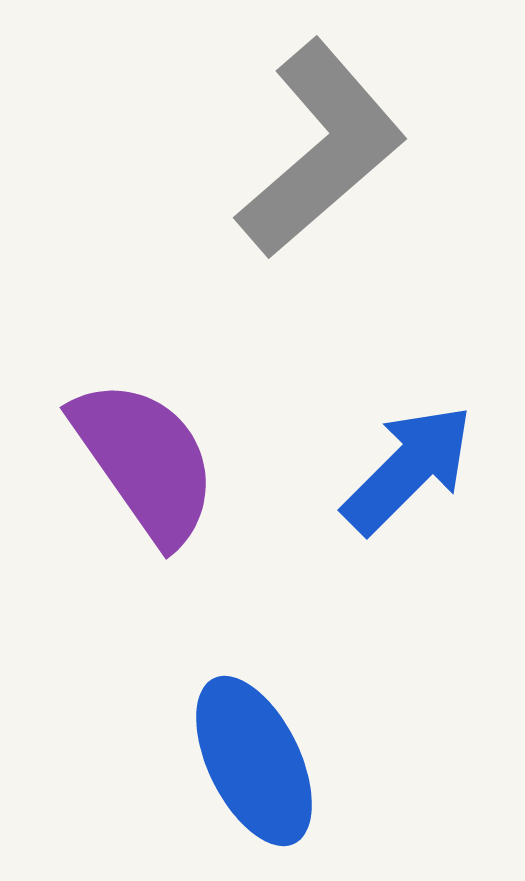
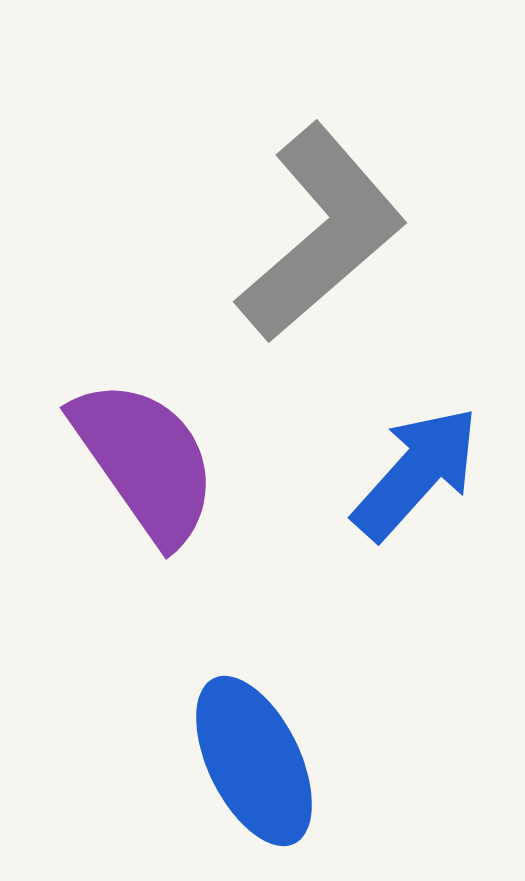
gray L-shape: moved 84 px down
blue arrow: moved 8 px right, 4 px down; rotated 3 degrees counterclockwise
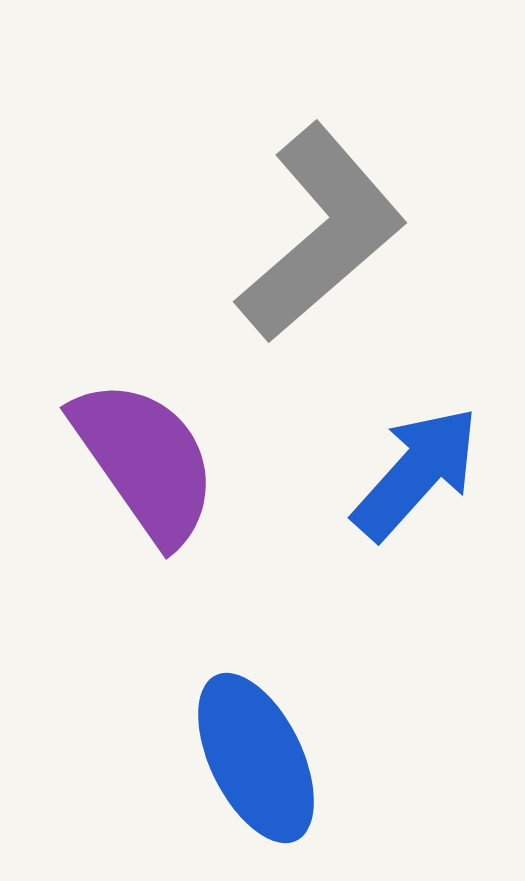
blue ellipse: moved 2 px right, 3 px up
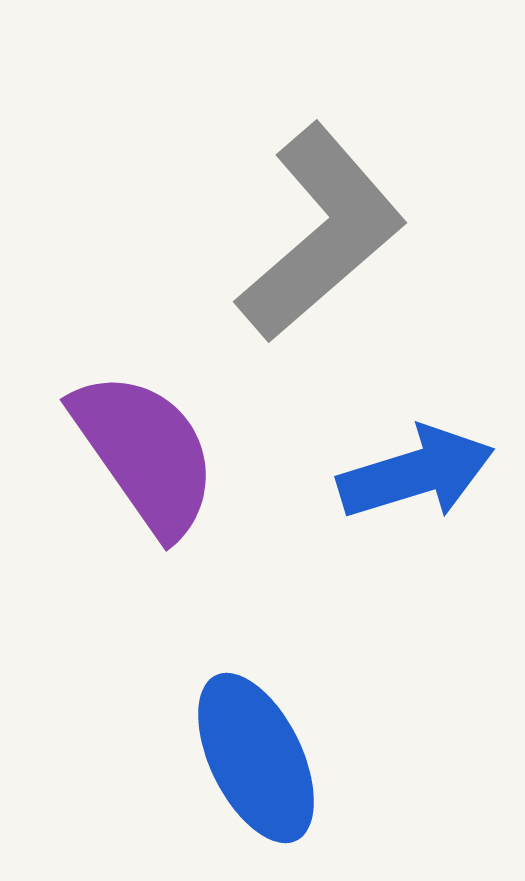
purple semicircle: moved 8 px up
blue arrow: rotated 31 degrees clockwise
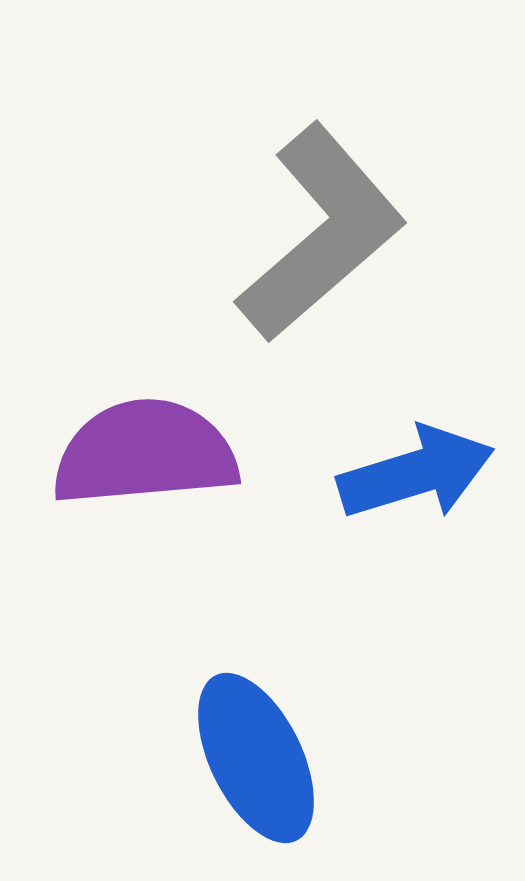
purple semicircle: rotated 60 degrees counterclockwise
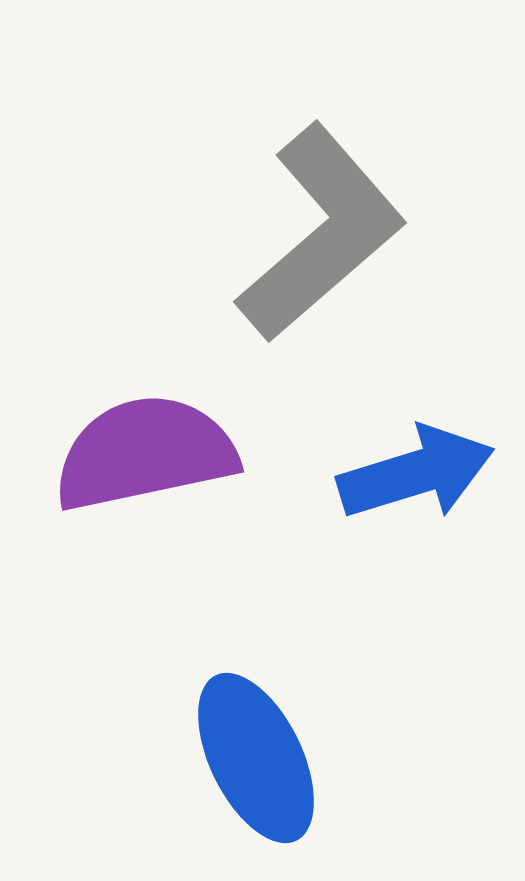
purple semicircle: rotated 7 degrees counterclockwise
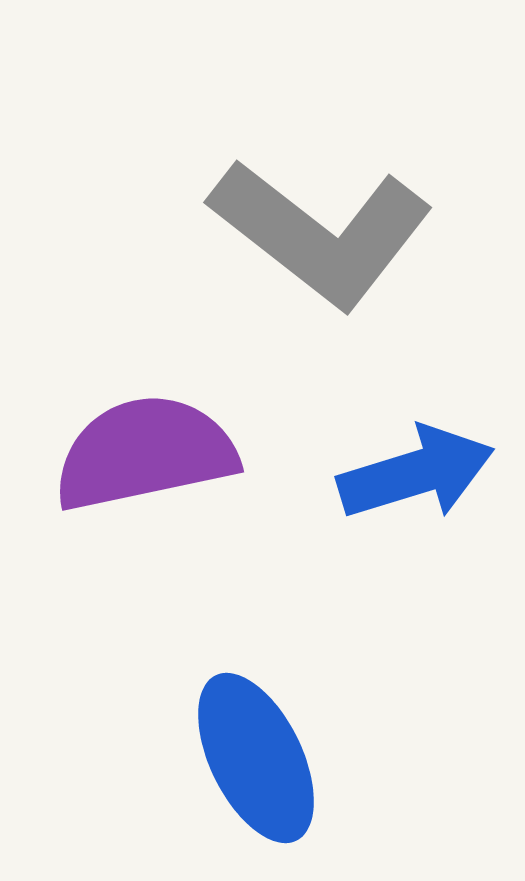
gray L-shape: rotated 79 degrees clockwise
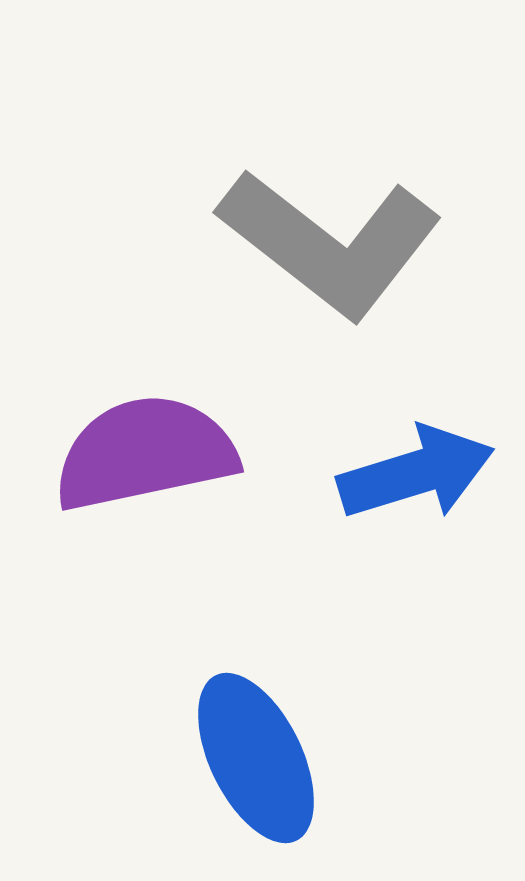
gray L-shape: moved 9 px right, 10 px down
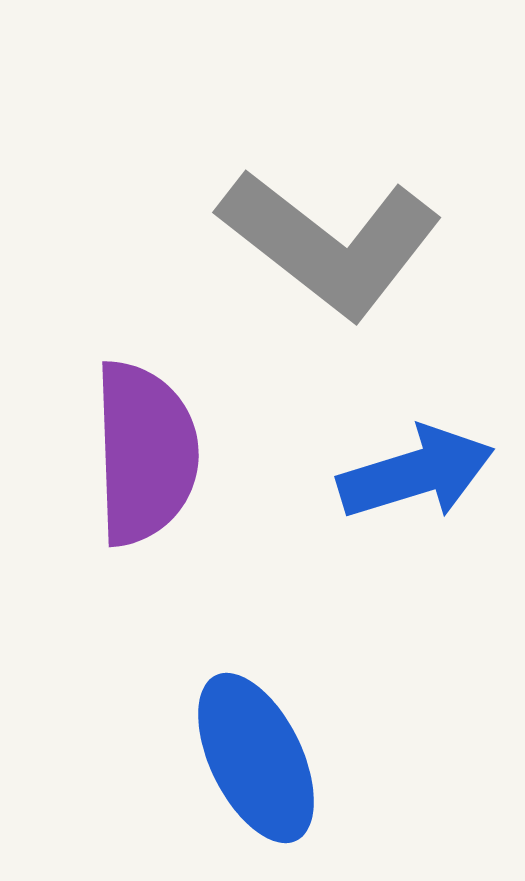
purple semicircle: rotated 100 degrees clockwise
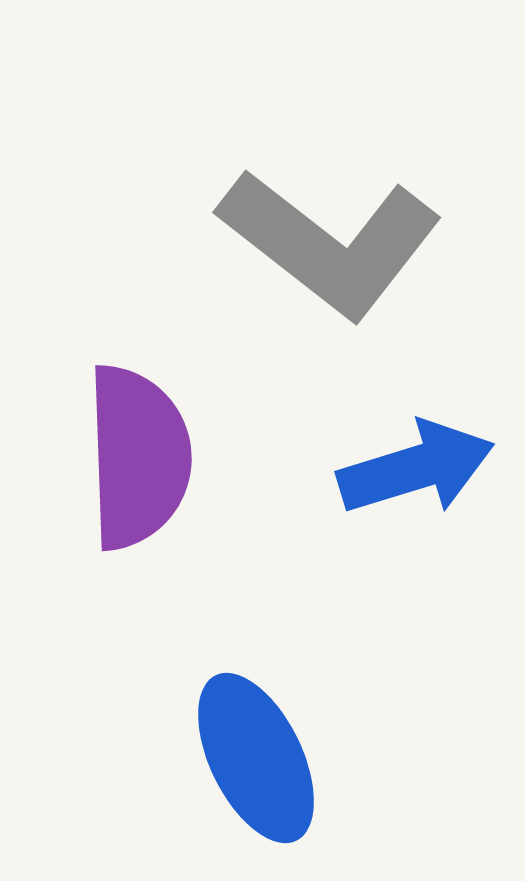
purple semicircle: moved 7 px left, 4 px down
blue arrow: moved 5 px up
